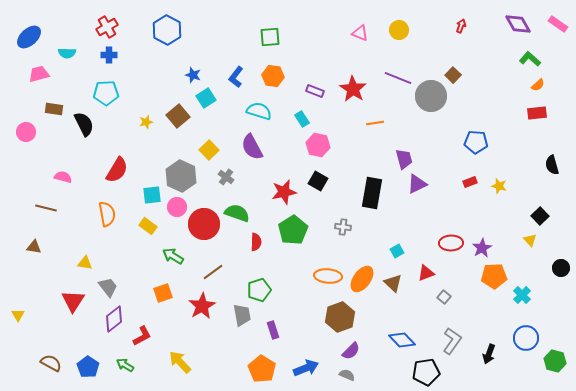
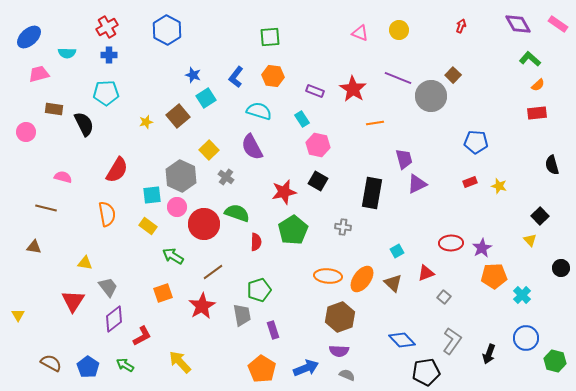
purple semicircle at (351, 351): moved 12 px left; rotated 48 degrees clockwise
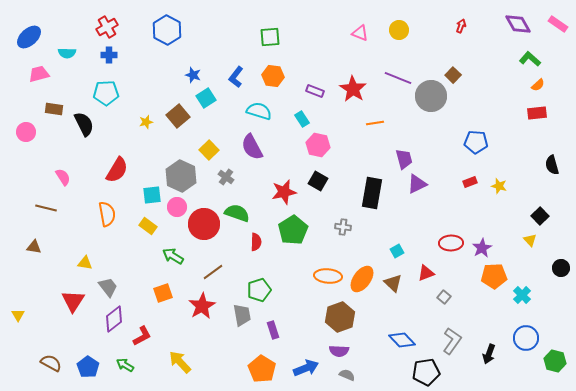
pink semicircle at (63, 177): rotated 42 degrees clockwise
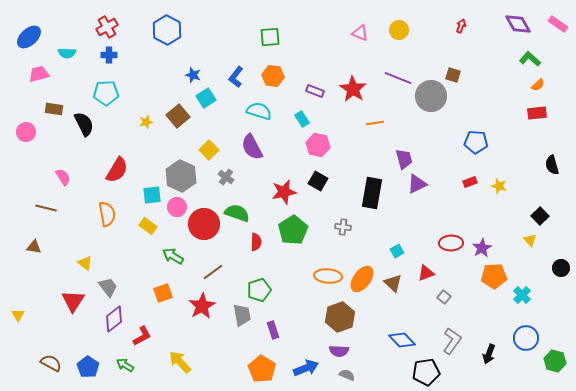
brown square at (453, 75): rotated 28 degrees counterclockwise
yellow triangle at (85, 263): rotated 28 degrees clockwise
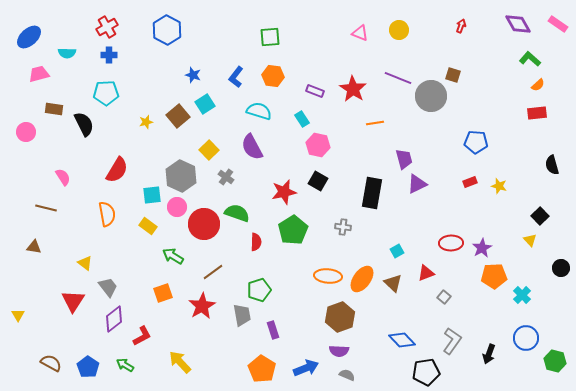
cyan square at (206, 98): moved 1 px left, 6 px down
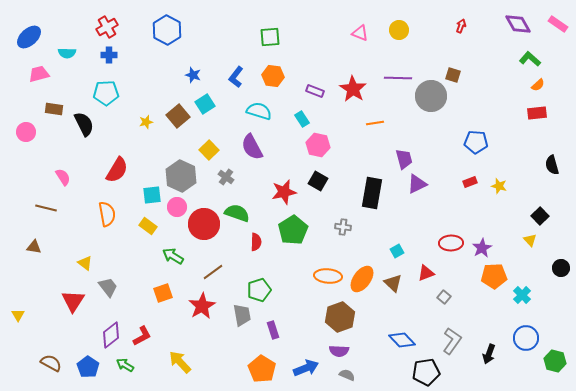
purple line at (398, 78): rotated 20 degrees counterclockwise
purple diamond at (114, 319): moved 3 px left, 16 px down
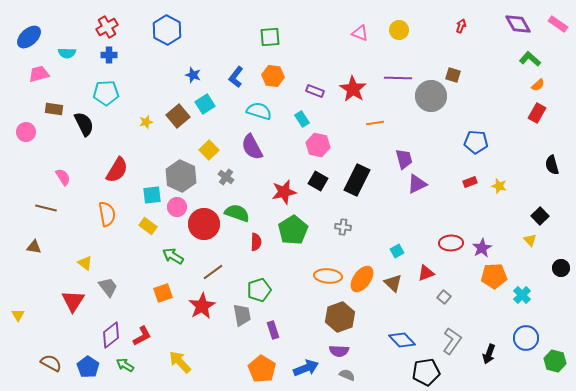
red rectangle at (537, 113): rotated 54 degrees counterclockwise
black rectangle at (372, 193): moved 15 px left, 13 px up; rotated 16 degrees clockwise
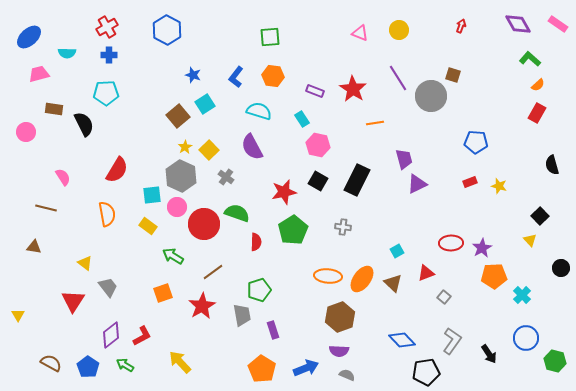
purple line at (398, 78): rotated 56 degrees clockwise
yellow star at (146, 122): moved 39 px right, 25 px down; rotated 16 degrees counterclockwise
black arrow at (489, 354): rotated 54 degrees counterclockwise
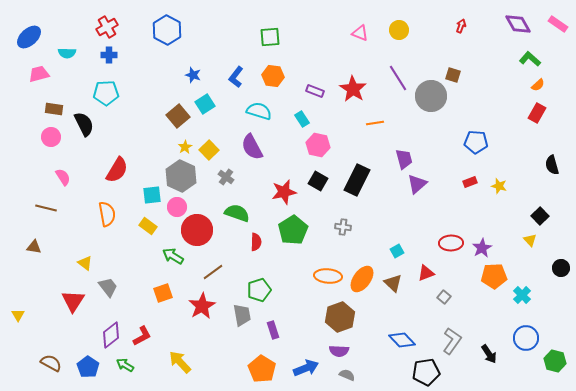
pink circle at (26, 132): moved 25 px right, 5 px down
purple triangle at (417, 184): rotated 15 degrees counterclockwise
red circle at (204, 224): moved 7 px left, 6 px down
